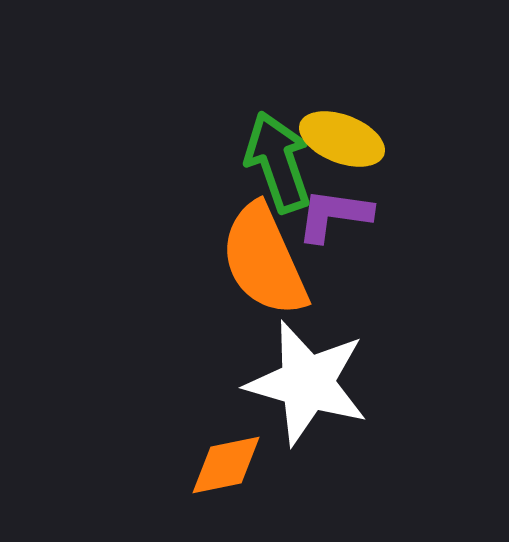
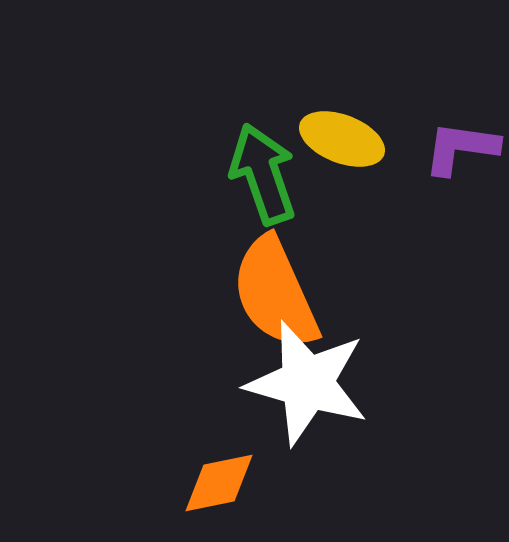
green arrow: moved 15 px left, 12 px down
purple L-shape: moved 127 px right, 67 px up
orange semicircle: moved 11 px right, 33 px down
orange diamond: moved 7 px left, 18 px down
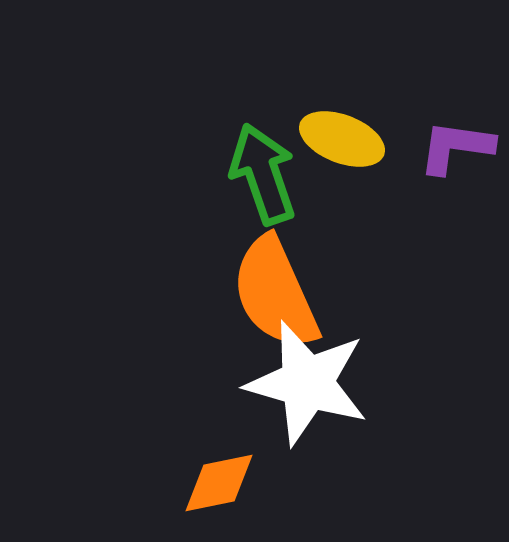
purple L-shape: moved 5 px left, 1 px up
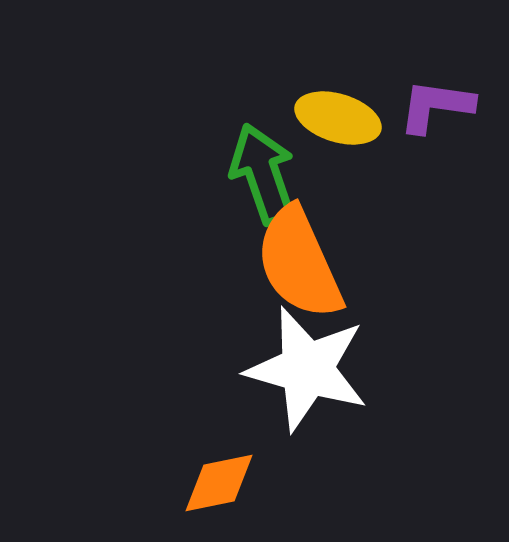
yellow ellipse: moved 4 px left, 21 px up; rotated 4 degrees counterclockwise
purple L-shape: moved 20 px left, 41 px up
orange semicircle: moved 24 px right, 30 px up
white star: moved 14 px up
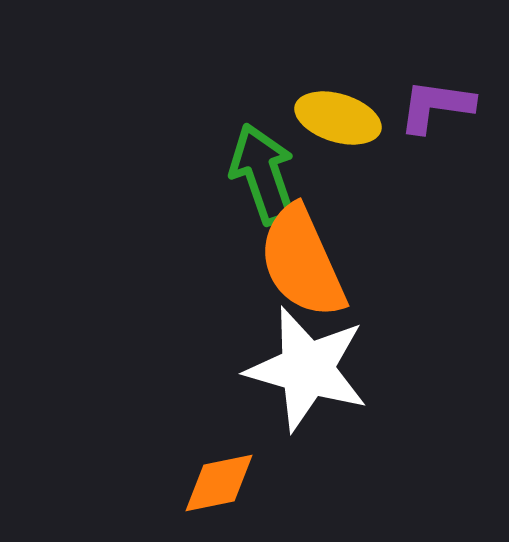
orange semicircle: moved 3 px right, 1 px up
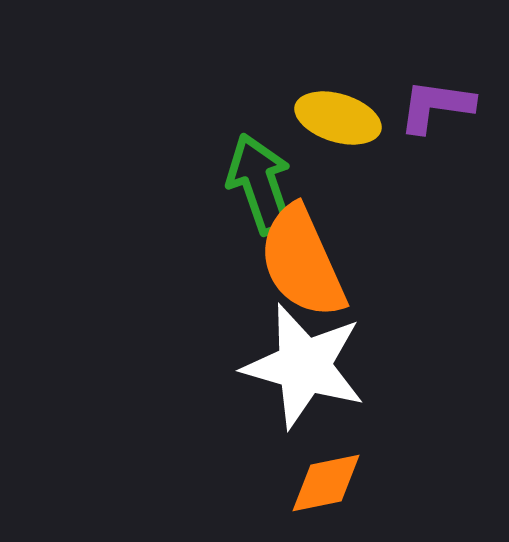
green arrow: moved 3 px left, 10 px down
white star: moved 3 px left, 3 px up
orange diamond: moved 107 px right
